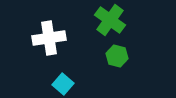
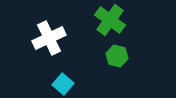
white cross: rotated 16 degrees counterclockwise
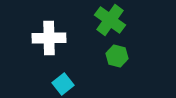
white cross: rotated 24 degrees clockwise
cyan square: rotated 10 degrees clockwise
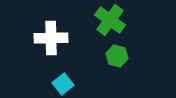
white cross: moved 2 px right
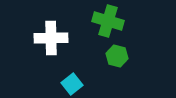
green cross: moved 2 px left, 1 px down; rotated 20 degrees counterclockwise
cyan square: moved 9 px right
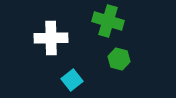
green hexagon: moved 2 px right, 3 px down
cyan square: moved 4 px up
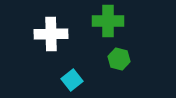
green cross: rotated 16 degrees counterclockwise
white cross: moved 4 px up
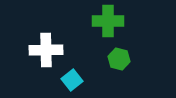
white cross: moved 5 px left, 16 px down
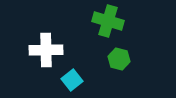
green cross: rotated 16 degrees clockwise
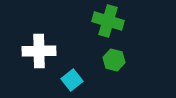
white cross: moved 7 px left, 1 px down
green hexagon: moved 5 px left, 1 px down
